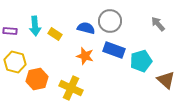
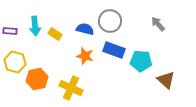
blue semicircle: moved 1 px left, 1 px down
cyan pentagon: rotated 20 degrees clockwise
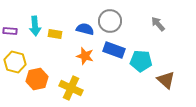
yellow rectangle: rotated 24 degrees counterclockwise
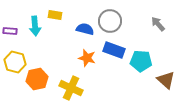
yellow rectangle: moved 19 px up
orange star: moved 2 px right, 2 px down
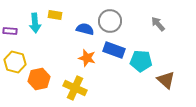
cyan arrow: moved 3 px up
orange hexagon: moved 2 px right
yellow cross: moved 4 px right
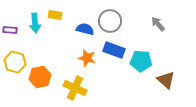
purple rectangle: moved 1 px up
orange hexagon: moved 1 px right, 2 px up
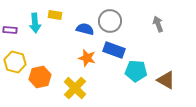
gray arrow: rotated 21 degrees clockwise
cyan pentagon: moved 5 px left, 10 px down
brown triangle: rotated 12 degrees counterclockwise
yellow cross: rotated 20 degrees clockwise
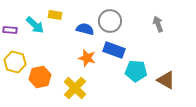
cyan arrow: moved 2 px down; rotated 42 degrees counterclockwise
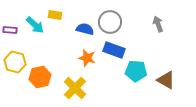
gray circle: moved 1 px down
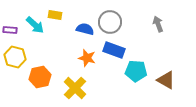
yellow hexagon: moved 5 px up
